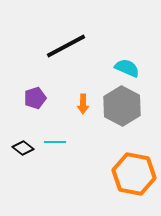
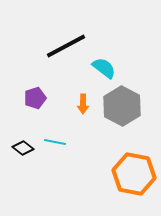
cyan semicircle: moved 23 px left; rotated 15 degrees clockwise
cyan line: rotated 10 degrees clockwise
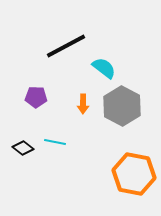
purple pentagon: moved 1 px right, 1 px up; rotated 20 degrees clockwise
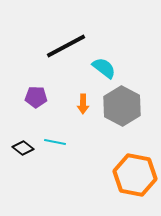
orange hexagon: moved 1 px right, 1 px down
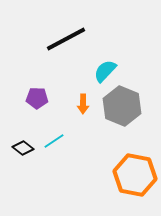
black line: moved 7 px up
cyan semicircle: moved 1 px right, 3 px down; rotated 85 degrees counterclockwise
purple pentagon: moved 1 px right, 1 px down
gray hexagon: rotated 6 degrees counterclockwise
cyan line: moved 1 px left, 1 px up; rotated 45 degrees counterclockwise
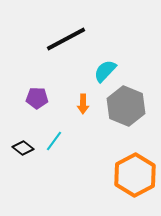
gray hexagon: moved 4 px right
cyan line: rotated 20 degrees counterclockwise
orange hexagon: rotated 21 degrees clockwise
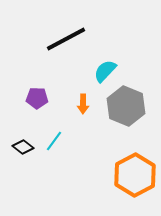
black diamond: moved 1 px up
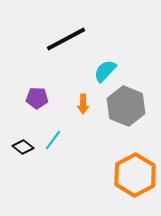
cyan line: moved 1 px left, 1 px up
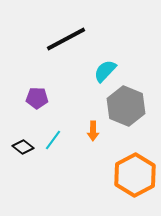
orange arrow: moved 10 px right, 27 px down
